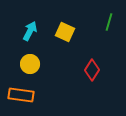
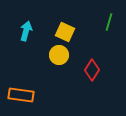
cyan arrow: moved 4 px left; rotated 12 degrees counterclockwise
yellow circle: moved 29 px right, 9 px up
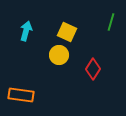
green line: moved 2 px right
yellow square: moved 2 px right
red diamond: moved 1 px right, 1 px up
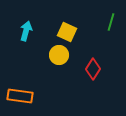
orange rectangle: moved 1 px left, 1 px down
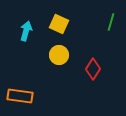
yellow square: moved 8 px left, 8 px up
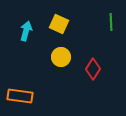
green line: rotated 18 degrees counterclockwise
yellow circle: moved 2 px right, 2 px down
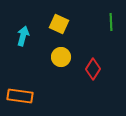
cyan arrow: moved 3 px left, 5 px down
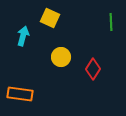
yellow square: moved 9 px left, 6 px up
orange rectangle: moved 2 px up
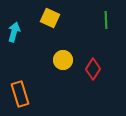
green line: moved 5 px left, 2 px up
cyan arrow: moved 9 px left, 4 px up
yellow circle: moved 2 px right, 3 px down
orange rectangle: rotated 65 degrees clockwise
